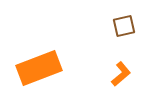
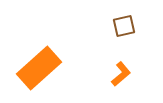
orange rectangle: rotated 21 degrees counterclockwise
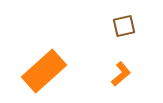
orange rectangle: moved 5 px right, 3 px down
